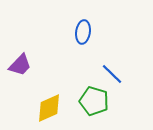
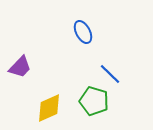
blue ellipse: rotated 35 degrees counterclockwise
purple trapezoid: moved 2 px down
blue line: moved 2 px left
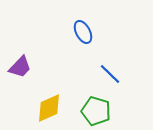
green pentagon: moved 2 px right, 10 px down
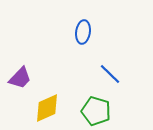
blue ellipse: rotated 35 degrees clockwise
purple trapezoid: moved 11 px down
yellow diamond: moved 2 px left
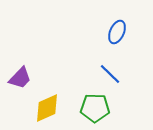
blue ellipse: moved 34 px right; rotated 15 degrees clockwise
green pentagon: moved 1 px left, 3 px up; rotated 16 degrees counterclockwise
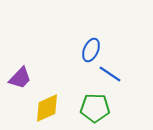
blue ellipse: moved 26 px left, 18 px down
blue line: rotated 10 degrees counterclockwise
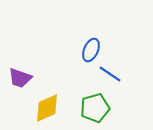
purple trapezoid: rotated 65 degrees clockwise
green pentagon: rotated 16 degrees counterclockwise
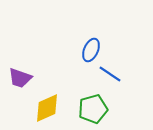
green pentagon: moved 2 px left, 1 px down
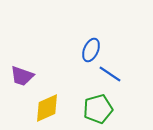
purple trapezoid: moved 2 px right, 2 px up
green pentagon: moved 5 px right
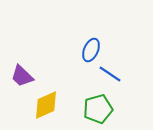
purple trapezoid: rotated 25 degrees clockwise
yellow diamond: moved 1 px left, 3 px up
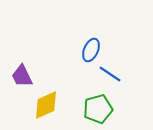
purple trapezoid: rotated 20 degrees clockwise
